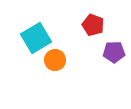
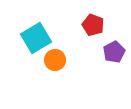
purple pentagon: rotated 25 degrees counterclockwise
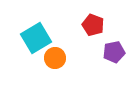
purple pentagon: rotated 15 degrees clockwise
orange circle: moved 2 px up
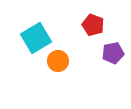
purple pentagon: moved 1 px left, 1 px down
orange circle: moved 3 px right, 3 px down
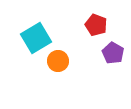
red pentagon: moved 3 px right
purple pentagon: rotated 30 degrees counterclockwise
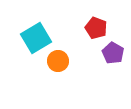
red pentagon: moved 3 px down
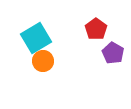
red pentagon: moved 1 px down; rotated 15 degrees clockwise
orange circle: moved 15 px left
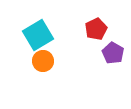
red pentagon: rotated 10 degrees clockwise
cyan square: moved 2 px right, 3 px up
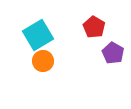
red pentagon: moved 2 px left, 2 px up; rotated 15 degrees counterclockwise
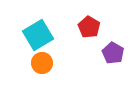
red pentagon: moved 5 px left
orange circle: moved 1 px left, 2 px down
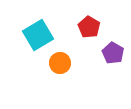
orange circle: moved 18 px right
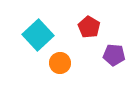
cyan square: rotated 12 degrees counterclockwise
purple pentagon: moved 1 px right, 2 px down; rotated 25 degrees counterclockwise
